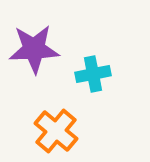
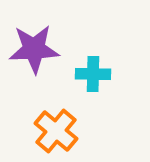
cyan cross: rotated 12 degrees clockwise
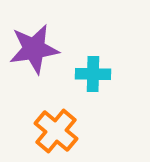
purple star: rotated 6 degrees counterclockwise
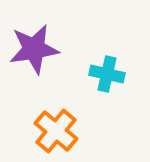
cyan cross: moved 14 px right; rotated 12 degrees clockwise
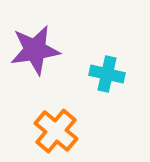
purple star: moved 1 px right, 1 px down
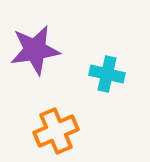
orange cross: rotated 27 degrees clockwise
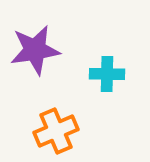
cyan cross: rotated 12 degrees counterclockwise
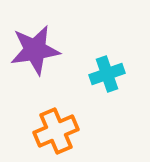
cyan cross: rotated 20 degrees counterclockwise
